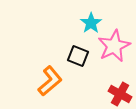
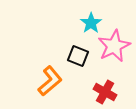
red cross: moved 15 px left, 2 px up
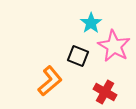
pink star: rotated 16 degrees counterclockwise
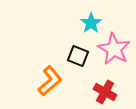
pink star: moved 3 px down
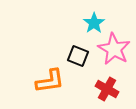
cyan star: moved 3 px right
orange L-shape: rotated 32 degrees clockwise
red cross: moved 2 px right, 3 px up
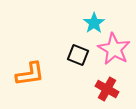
black square: moved 1 px up
orange L-shape: moved 20 px left, 7 px up
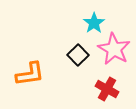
black square: rotated 25 degrees clockwise
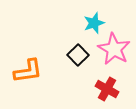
cyan star: rotated 15 degrees clockwise
orange L-shape: moved 2 px left, 3 px up
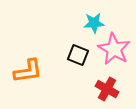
cyan star: rotated 15 degrees clockwise
black square: rotated 25 degrees counterclockwise
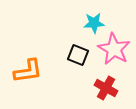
red cross: moved 1 px left, 1 px up
